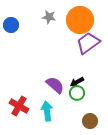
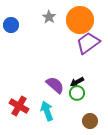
gray star: rotated 24 degrees clockwise
cyan arrow: rotated 12 degrees counterclockwise
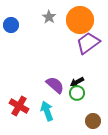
brown circle: moved 3 px right
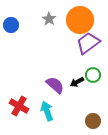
gray star: moved 2 px down
green circle: moved 16 px right, 18 px up
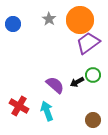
blue circle: moved 2 px right, 1 px up
brown circle: moved 1 px up
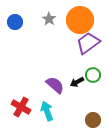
blue circle: moved 2 px right, 2 px up
red cross: moved 2 px right, 1 px down
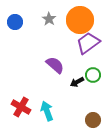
purple semicircle: moved 20 px up
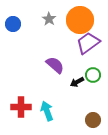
blue circle: moved 2 px left, 2 px down
red cross: rotated 30 degrees counterclockwise
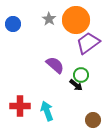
orange circle: moved 4 px left
green circle: moved 12 px left
black arrow: moved 1 px left, 3 px down; rotated 112 degrees counterclockwise
red cross: moved 1 px left, 1 px up
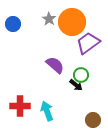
orange circle: moved 4 px left, 2 px down
